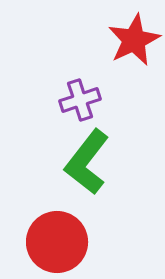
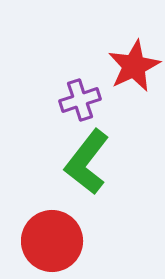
red star: moved 26 px down
red circle: moved 5 px left, 1 px up
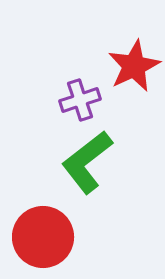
green L-shape: rotated 14 degrees clockwise
red circle: moved 9 px left, 4 px up
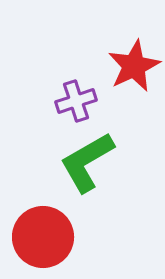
purple cross: moved 4 px left, 1 px down
green L-shape: rotated 8 degrees clockwise
